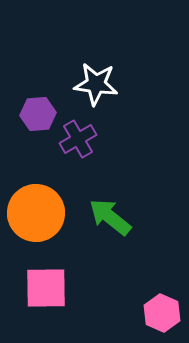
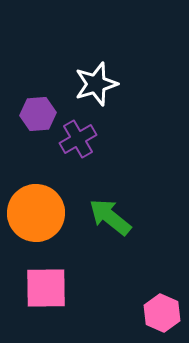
white star: rotated 24 degrees counterclockwise
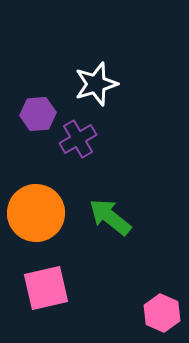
pink square: rotated 12 degrees counterclockwise
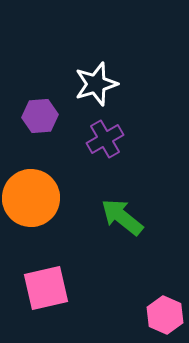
purple hexagon: moved 2 px right, 2 px down
purple cross: moved 27 px right
orange circle: moved 5 px left, 15 px up
green arrow: moved 12 px right
pink hexagon: moved 3 px right, 2 px down
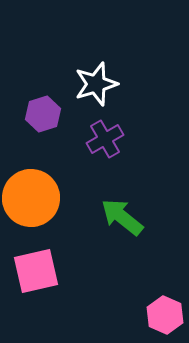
purple hexagon: moved 3 px right, 2 px up; rotated 12 degrees counterclockwise
pink square: moved 10 px left, 17 px up
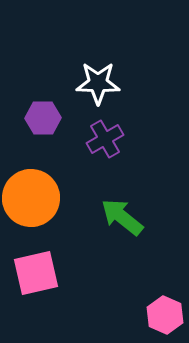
white star: moved 2 px right, 1 px up; rotated 18 degrees clockwise
purple hexagon: moved 4 px down; rotated 16 degrees clockwise
pink square: moved 2 px down
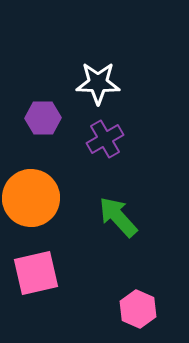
green arrow: moved 4 px left; rotated 9 degrees clockwise
pink hexagon: moved 27 px left, 6 px up
